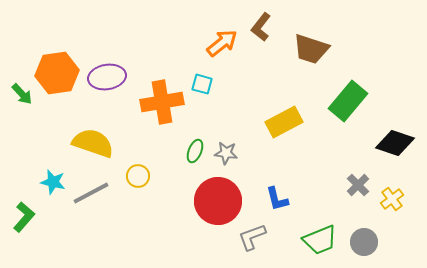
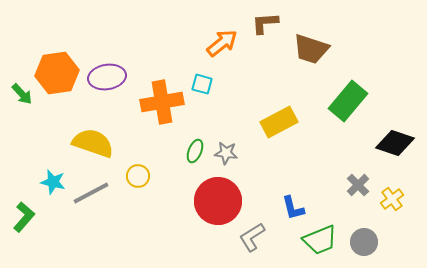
brown L-shape: moved 4 px right, 4 px up; rotated 48 degrees clockwise
yellow rectangle: moved 5 px left
blue L-shape: moved 16 px right, 9 px down
gray L-shape: rotated 12 degrees counterclockwise
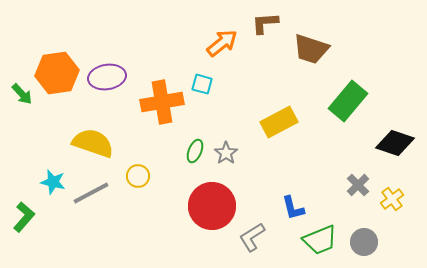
gray star: rotated 30 degrees clockwise
red circle: moved 6 px left, 5 px down
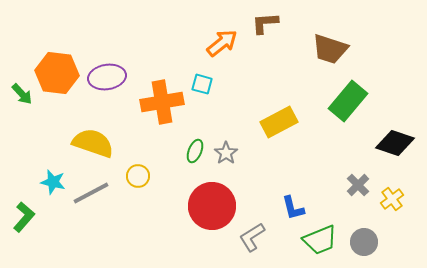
brown trapezoid: moved 19 px right
orange hexagon: rotated 15 degrees clockwise
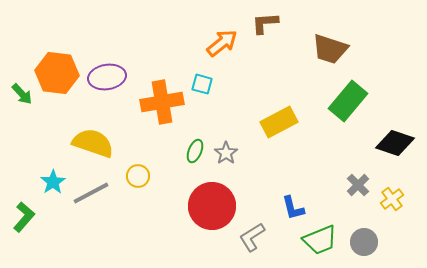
cyan star: rotated 25 degrees clockwise
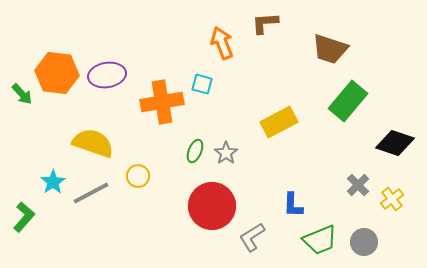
orange arrow: rotated 72 degrees counterclockwise
purple ellipse: moved 2 px up
blue L-shape: moved 3 px up; rotated 16 degrees clockwise
